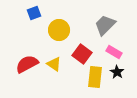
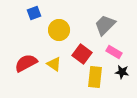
red semicircle: moved 1 px left, 1 px up
black star: moved 5 px right; rotated 24 degrees counterclockwise
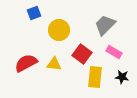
yellow triangle: rotated 28 degrees counterclockwise
black star: moved 5 px down
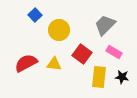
blue square: moved 1 px right, 2 px down; rotated 24 degrees counterclockwise
yellow rectangle: moved 4 px right
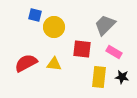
blue square: rotated 32 degrees counterclockwise
yellow circle: moved 5 px left, 3 px up
red square: moved 5 px up; rotated 30 degrees counterclockwise
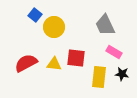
blue square: rotated 24 degrees clockwise
gray trapezoid: rotated 70 degrees counterclockwise
red square: moved 6 px left, 9 px down
black star: moved 3 px up
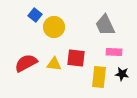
pink rectangle: rotated 28 degrees counterclockwise
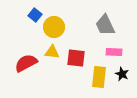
yellow triangle: moved 2 px left, 12 px up
black star: rotated 16 degrees clockwise
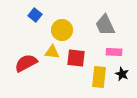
yellow circle: moved 8 px right, 3 px down
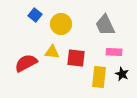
yellow circle: moved 1 px left, 6 px up
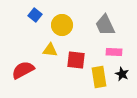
yellow circle: moved 1 px right, 1 px down
yellow triangle: moved 2 px left, 2 px up
red square: moved 2 px down
red semicircle: moved 3 px left, 7 px down
yellow rectangle: rotated 15 degrees counterclockwise
